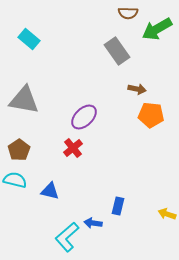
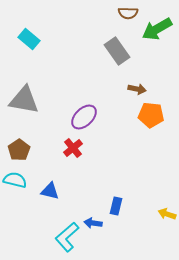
blue rectangle: moved 2 px left
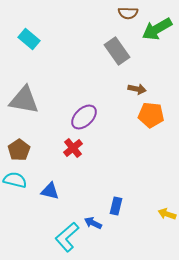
blue arrow: rotated 18 degrees clockwise
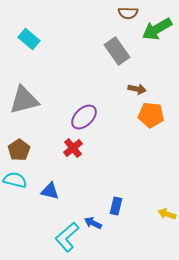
gray triangle: rotated 24 degrees counterclockwise
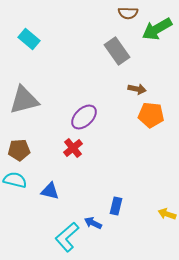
brown pentagon: rotated 30 degrees clockwise
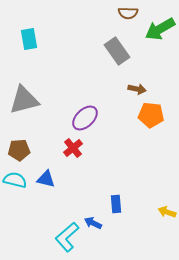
green arrow: moved 3 px right
cyan rectangle: rotated 40 degrees clockwise
purple ellipse: moved 1 px right, 1 px down
blue triangle: moved 4 px left, 12 px up
blue rectangle: moved 2 px up; rotated 18 degrees counterclockwise
yellow arrow: moved 2 px up
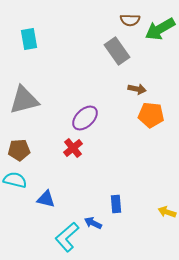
brown semicircle: moved 2 px right, 7 px down
blue triangle: moved 20 px down
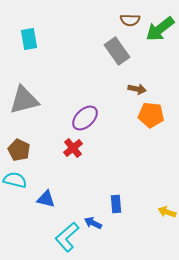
green arrow: rotated 8 degrees counterclockwise
brown pentagon: rotated 30 degrees clockwise
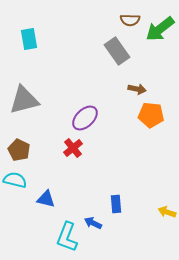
cyan L-shape: rotated 28 degrees counterclockwise
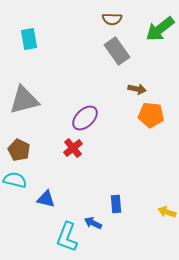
brown semicircle: moved 18 px left, 1 px up
